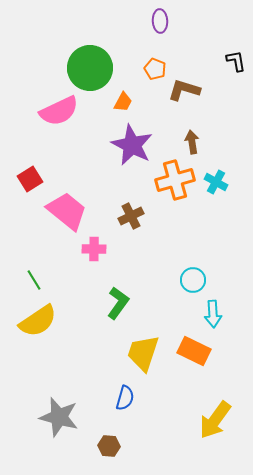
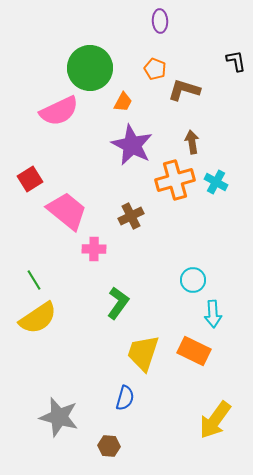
yellow semicircle: moved 3 px up
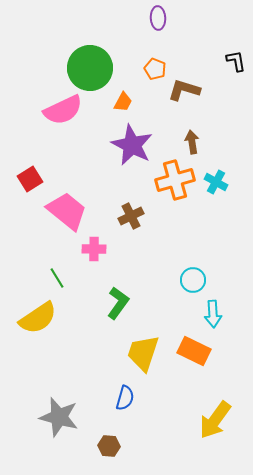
purple ellipse: moved 2 px left, 3 px up
pink semicircle: moved 4 px right, 1 px up
green line: moved 23 px right, 2 px up
